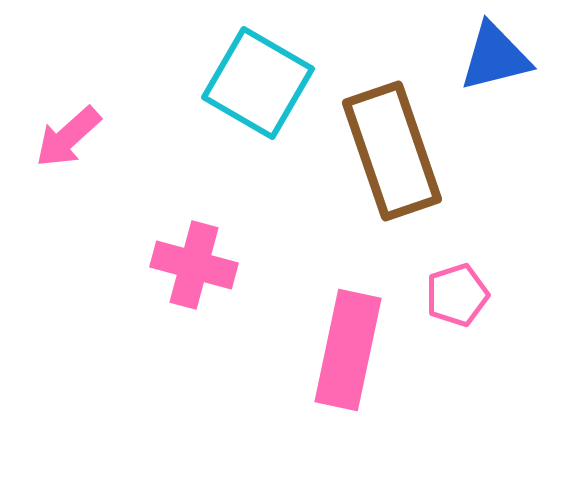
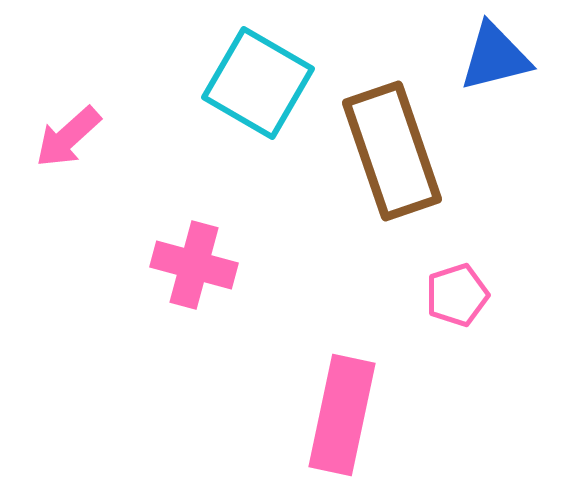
pink rectangle: moved 6 px left, 65 px down
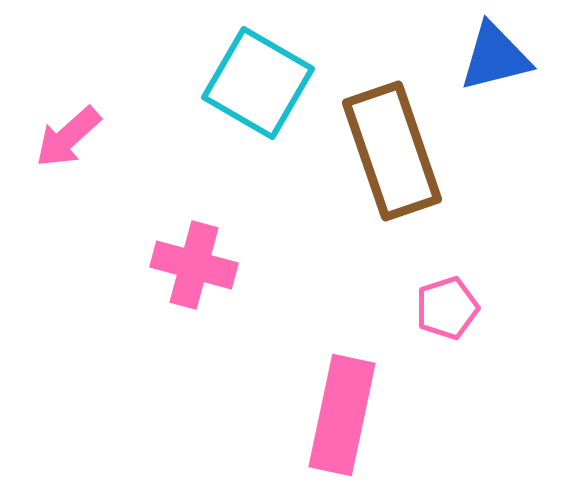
pink pentagon: moved 10 px left, 13 px down
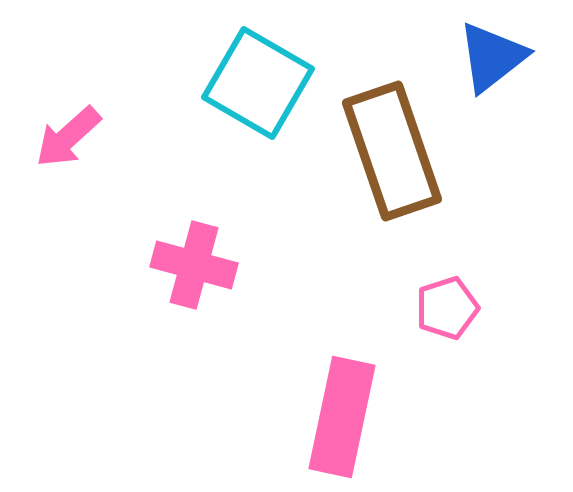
blue triangle: moved 3 px left; rotated 24 degrees counterclockwise
pink rectangle: moved 2 px down
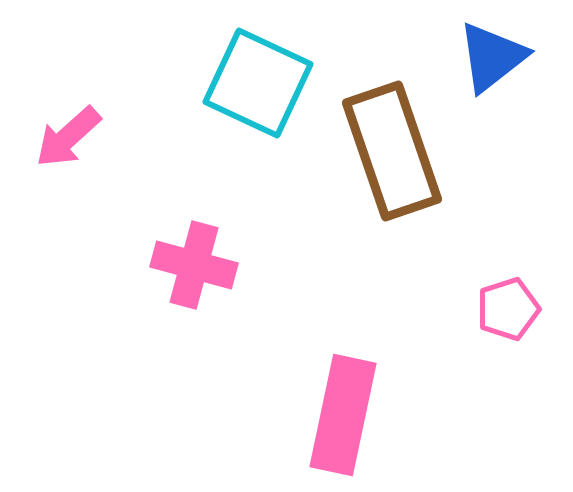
cyan square: rotated 5 degrees counterclockwise
pink pentagon: moved 61 px right, 1 px down
pink rectangle: moved 1 px right, 2 px up
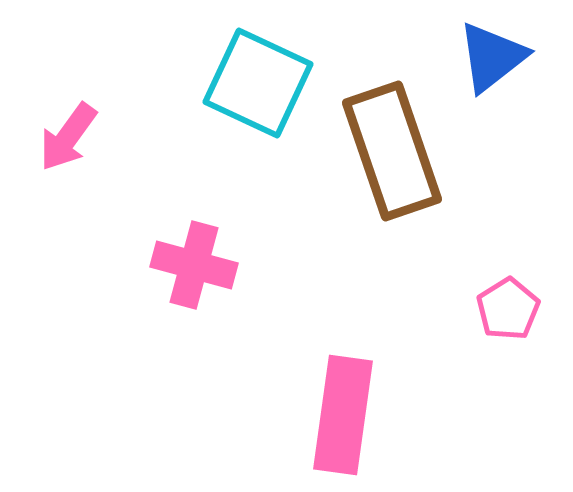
pink arrow: rotated 12 degrees counterclockwise
pink pentagon: rotated 14 degrees counterclockwise
pink rectangle: rotated 4 degrees counterclockwise
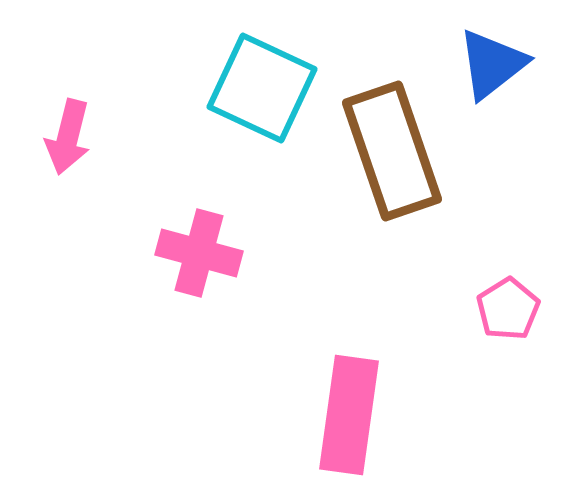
blue triangle: moved 7 px down
cyan square: moved 4 px right, 5 px down
pink arrow: rotated 22 degrees counterclockwise
pink cross: moved 5 px right, 12 px up
pink rectangle: moved 6 px right
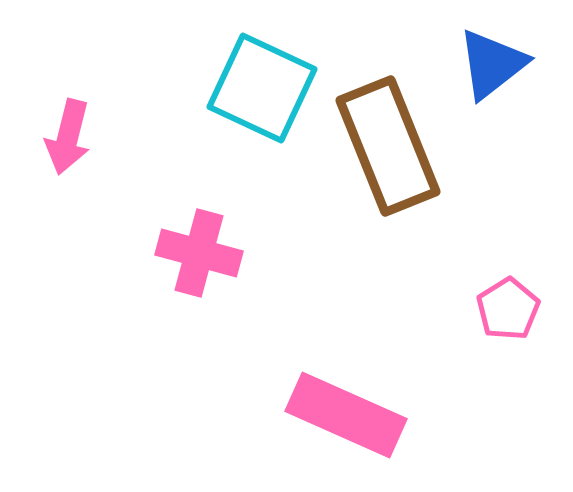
brown rectangle: moved 4 px left, 5 px up; rotated 3 degrees counterclockwise
pink rectangle: moved 3 px left; rotated 74 degrees counterclockwise
